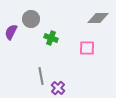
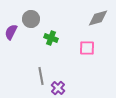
gray diamond: rotated 15 degrees counterclockwise
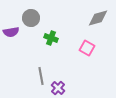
gray circle: moved 1 px up
purple semicircle: rotated 126 degrees counterclockwise
pink square: rotated 28 degrees clockwise
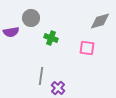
gray diamond: moved 2 px right, 3 px down
pink square: rotated 21 degrees counterclockwise
gray line: rotated 18 degrees clockwise
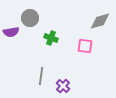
gray circle: moved 1 px left
pink square: moved 2 px left, 2 px up
purple cross: moved 5 px right, 2 px up
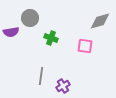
purple cross: rotated 16 degrees clockwise
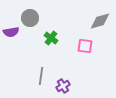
green cross: rotated 16 degrees clockwise
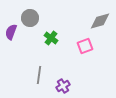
purple semicircle: rotated 119 degrees clockwise
pink square: rotated 28 degrees counterclockwise
gray line: moved 2 px left, 1 px up
